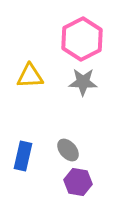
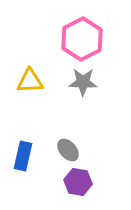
yellow triangle: moved 5 px down
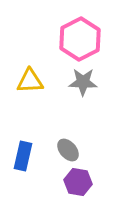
pink hexagon: moved 2 px left
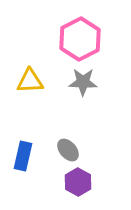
purple hexagon: rotated 20 degrees clockwise
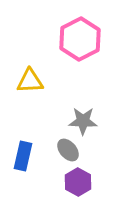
gray star: moved 39 px down
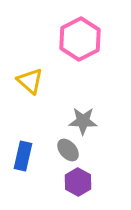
yellow triangle: rotated 44 degrees clockwise
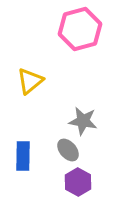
pink hexagon: moved 10 px up; rotated 12 degrees clockwise
yellow triangle: rotated 40 degrees clockwise
gray star: rotated 8 degrees clockwise
blue rectangle: rotated 12 degrees counterclockwise
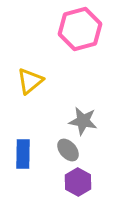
blue rectangle: moved 2 px up
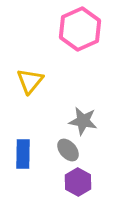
pink hexagon: rotated 9 degrees counterclockwise
yellow triangle: rotated 12 degrees counterclockwise
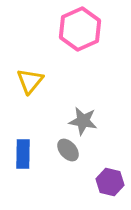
purple hexagon: moved 32 px right; rotated 16 degrees counterclockwise
